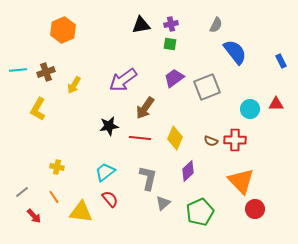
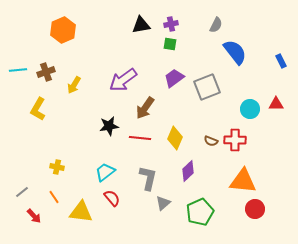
orange triangle: moved 2 px right; rotated 40 degrees counterclockwise
red semicircle: moved 2 px right, 1 px up
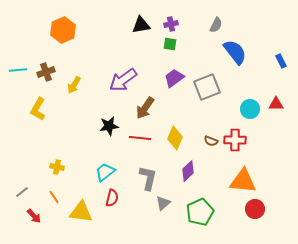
red semicircle: rotated 54 degrees clockwise
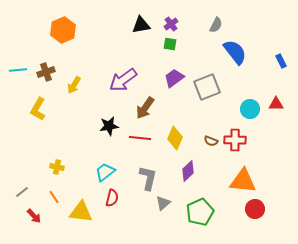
purple cross: rotated 24 degrees counterclockwise
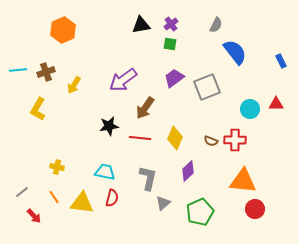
cyan trapezoid: rotated 50 degrees clockwise
yellow triangle: moved 1 px right, 9 px up
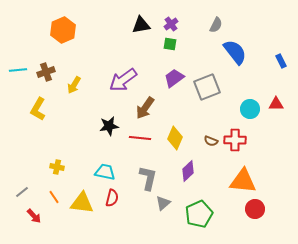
green pentagon: moved 1 px left, 2 px down
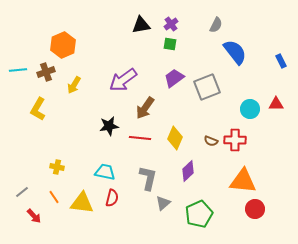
orange hexagon: moved 15 px down
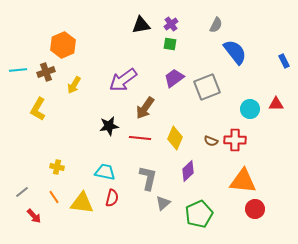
blue rectangle: moved 3 px right
